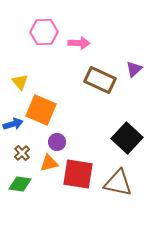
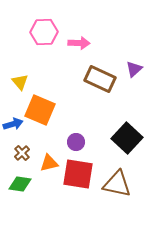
brown rectangle: moved 1 px up
orange square: moved 1 px left
purple circle: moved 19 px right
brown triangle: moved 1 px left, 1 px down
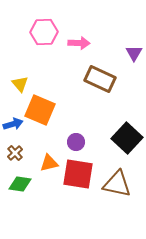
purple triangle: moved 16 px up; rotated 18 degrees counterclockwise
yellow triangle: moved 2 px down
brown cross: moved 7 px left
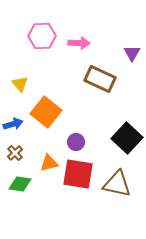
pink hexagon: moved 2 px left, 4 px down
purple triangle: moved 2 px left
orange square: moved 6 px right, 2 px down; rotated 16 degrees clockwise
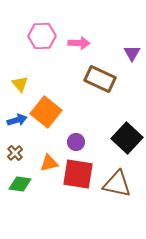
blue arrow: moved 4 px right, 4 px up
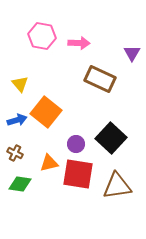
pink hexagon: rotated 12 degrees clockwise
black square: moved 16 px left
purple circle: moved 2 px down
brown cross: rotated 21 degrees counterclockwise
brown triangle: moved 2 px down; rotated 20 degrees counterclockwise
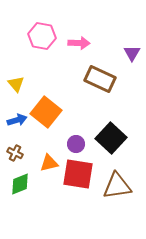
yellow triangle: moved 4 px left
green diamond: rotated 30 degrees counterclockwise
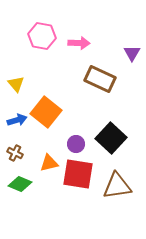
green diamond: rotated 45 degrees clockwise
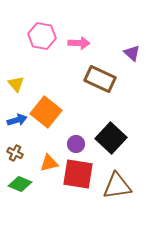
purple triangle: rotated 18 degrees counterclockwise
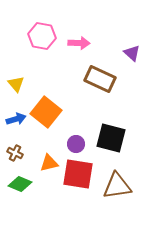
blue arrow: moved 1 px left, 1 px up
black square: rotated 28 degrees counterclockwise
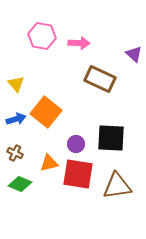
purple triangle: moved 2 px right, 1 px down
black square: rotated 12 degrees counterclockwise
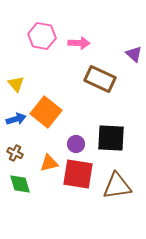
green diamond: rotated 50 degrees clockwise
